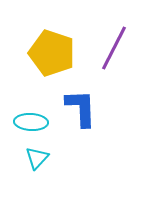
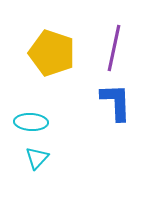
purple line: rotated 15 degrees counterclockwise
blue L-shape: moved 35 px right, 6 px up
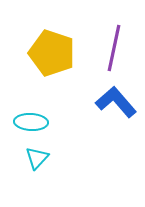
blue L-shape: rotated 39 degrees counterclockwise
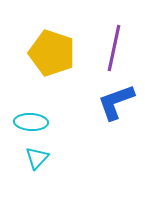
blue L-shape: rotated 69 degrees counterclockwise
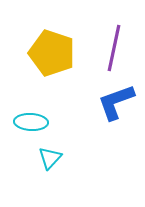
cyan triangle: moved 13 px right
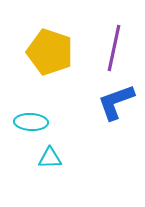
yellow pentagon: moved 2 px left, 1 px up
cyan triangle: rotated 45 degrees clockwise
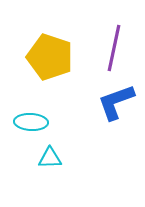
yellow pentagon: moved 5 px down
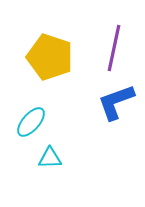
cyan ellipse: rotated 52 degrees counterclockwise
